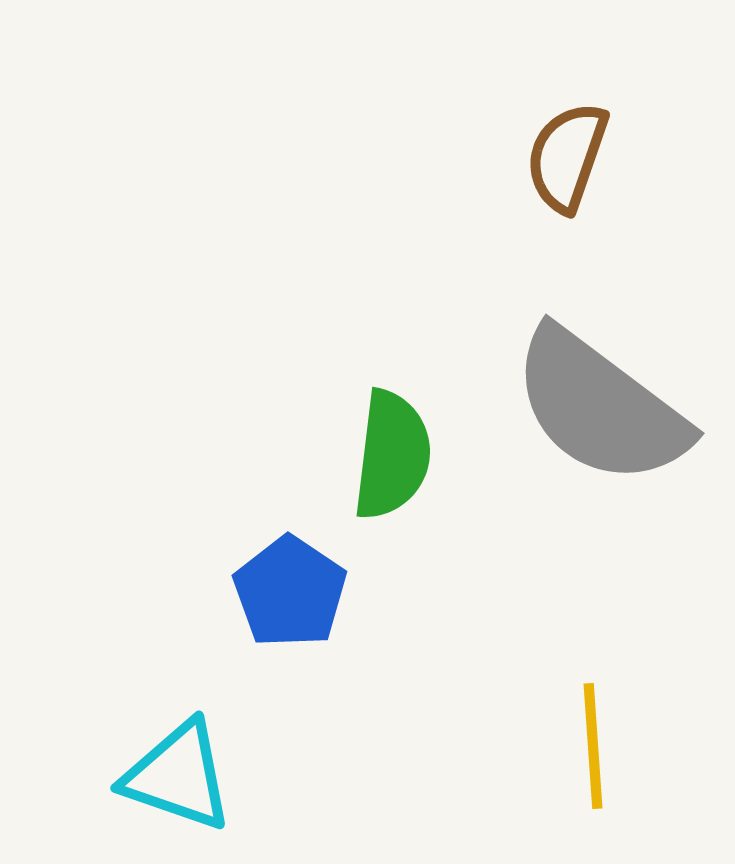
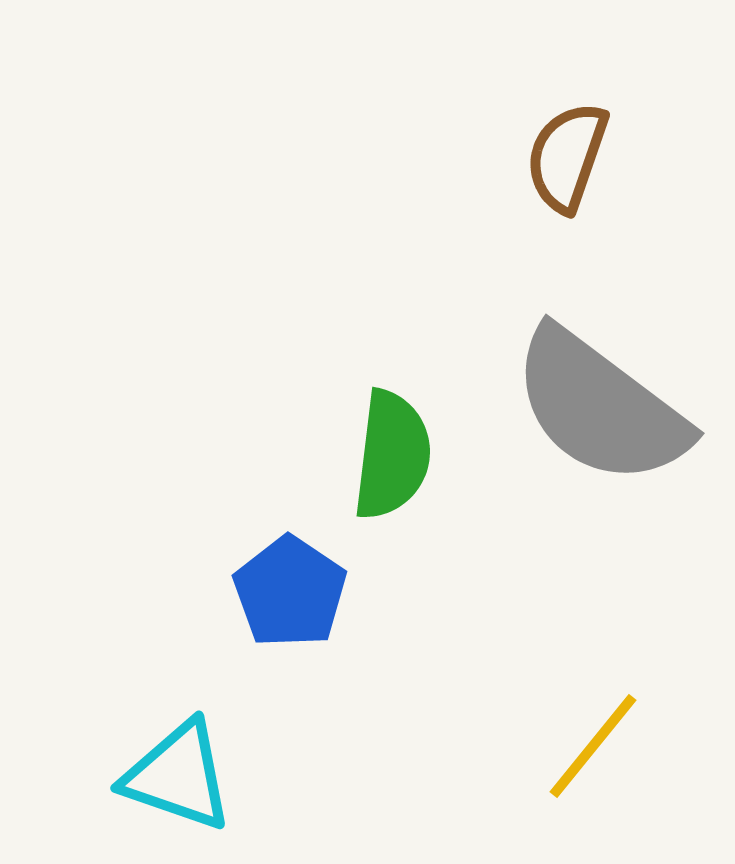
yellow line: rotated 43 degrees clockwise
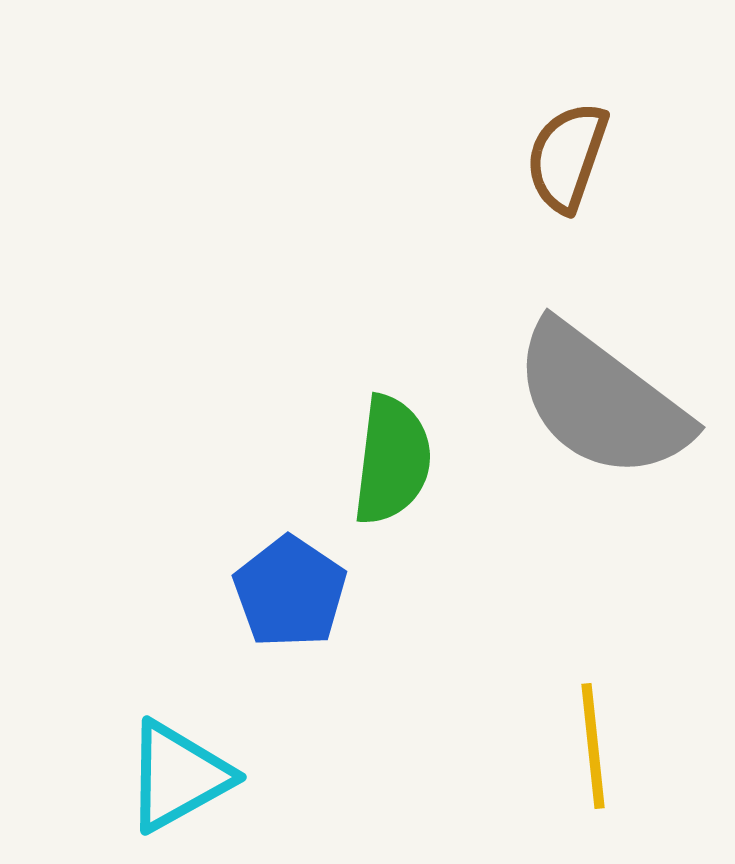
gray semicircle: moved 1 px right, 6 px up
green semicircle: moved 5 px down
yellow line: rotated 45 degrees counterclockwise
cyan triangle: rotated 48 degrees counterclockwise
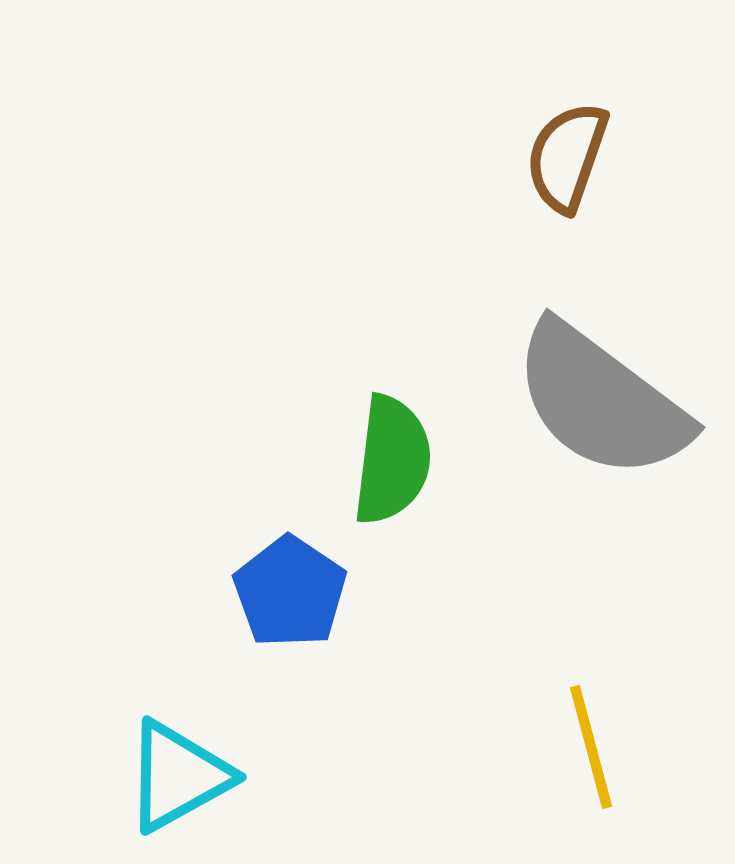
yellow line: moved 2 px left, 1 px down; rotated 9 degrees counterclockwise
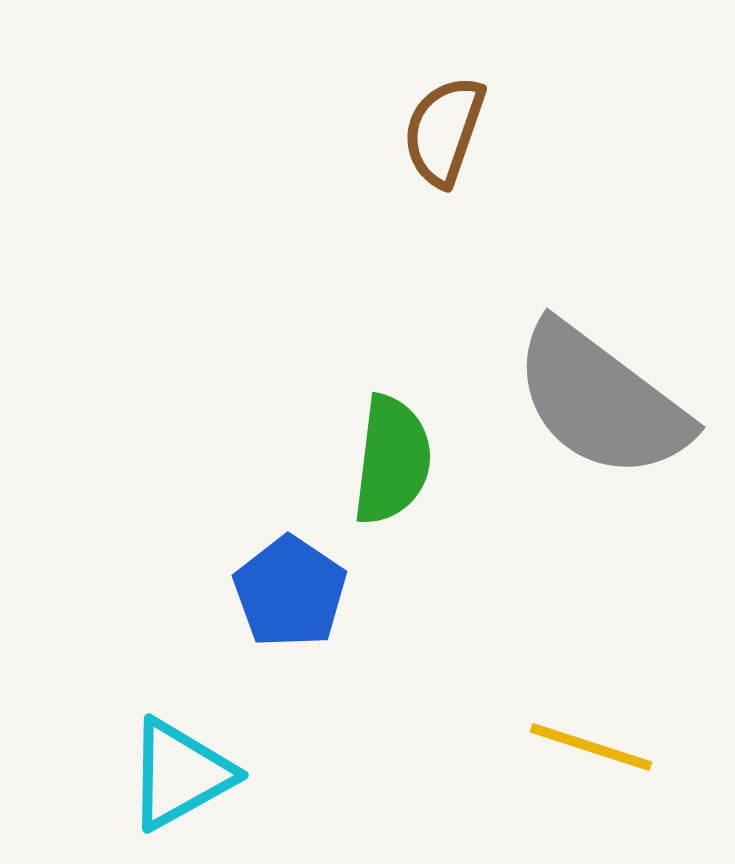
brown semicircle: moved 123 px left, 26 px up
yellow line: rotated 57 degrees counterclockwise
cyan triangle: moved 2 px right, 2 px up
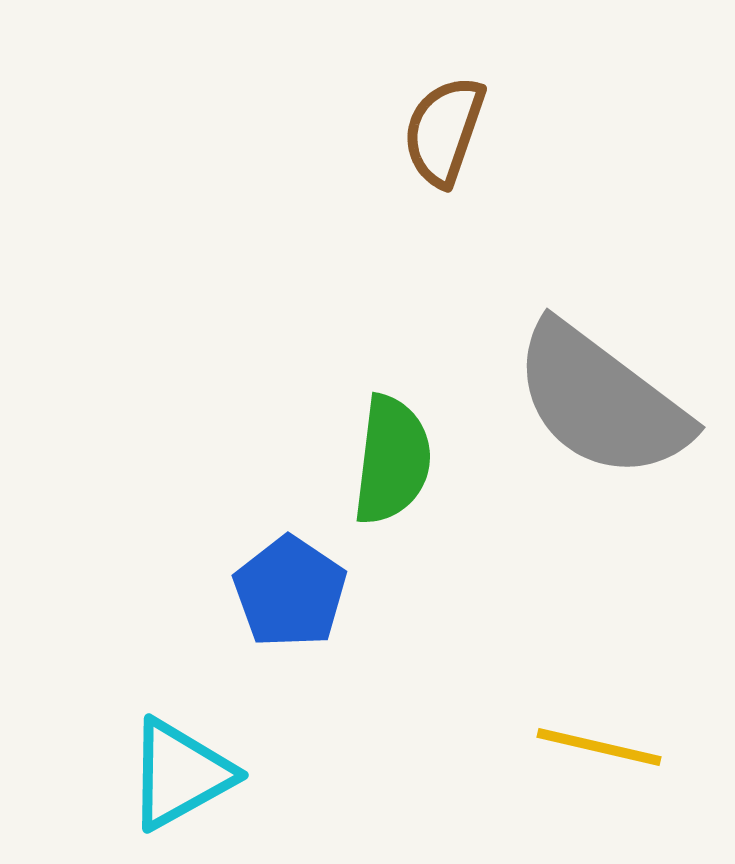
yellow line: moved 8 px right; rotated 5 degrees counterclockwise
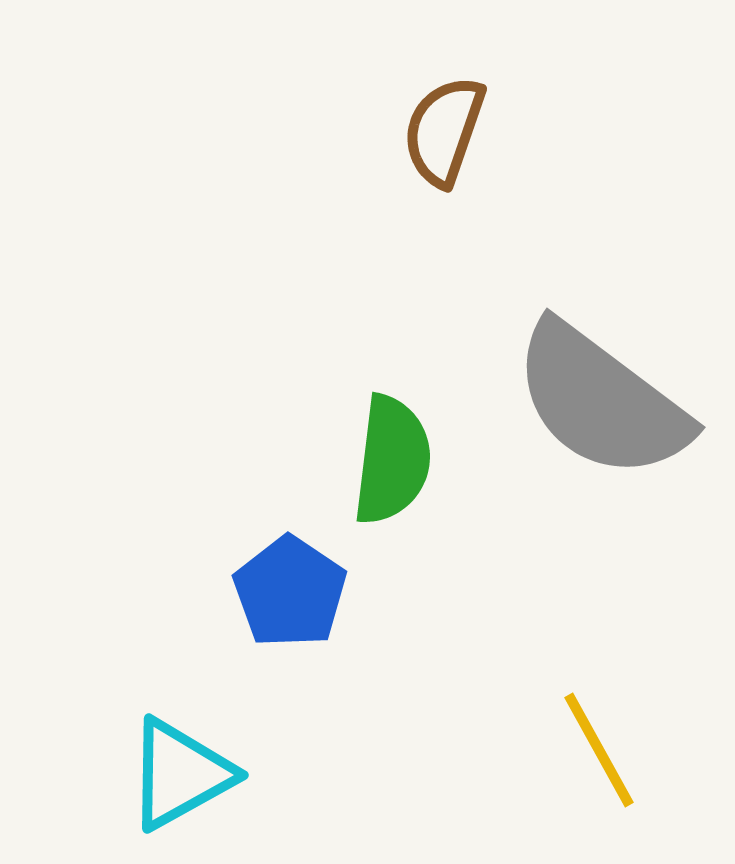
yellow line: moved 3 px down; rotated 48 degrees clockwise
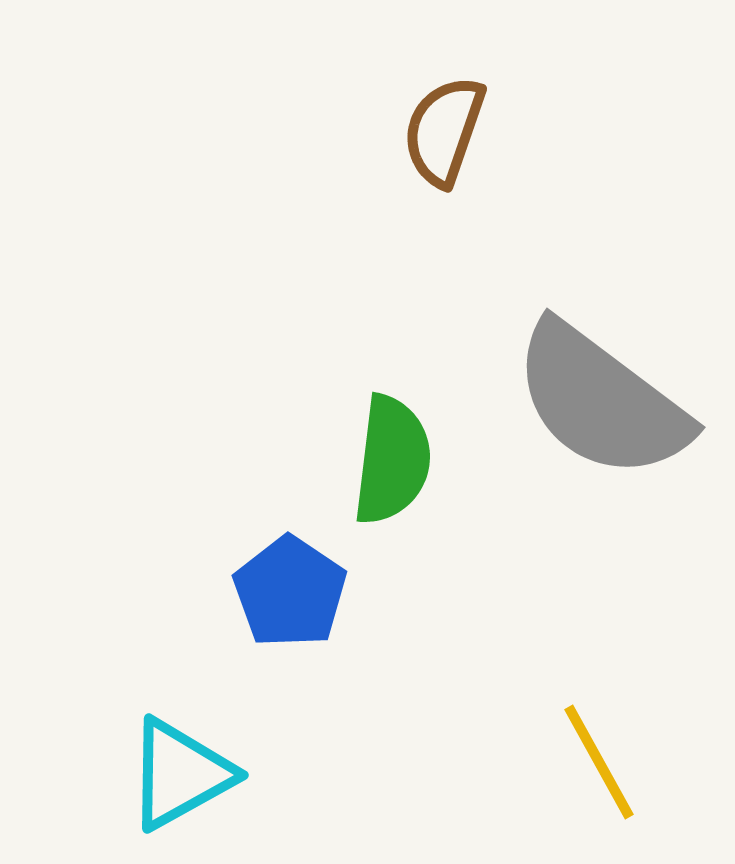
yellow line: moved 12 px down
